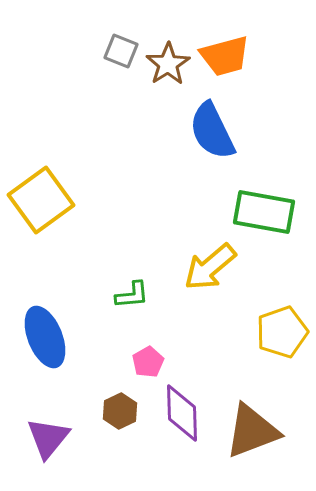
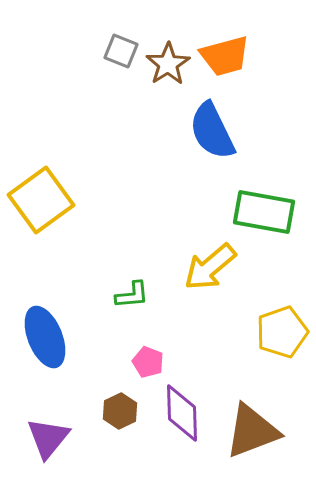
pink pentagon: rotated 20 degrees counterclockwise
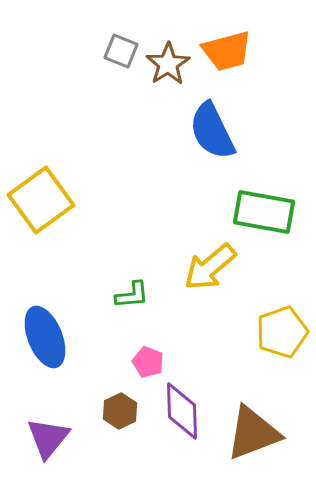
orange trapezoid: moved 2 px right, 5 px up
purple diamond: moved 2 px up
brown triangle: moved 1 px right, 2 px down
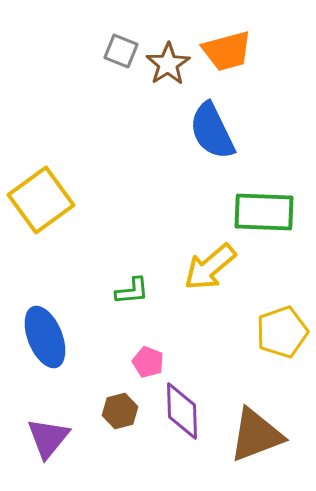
green rectangle: rotated 8 degrees counterclockwise
green L-shape: moved 4 px up
brown hexagon: rotated 12 degrees clockwise
brown triangle: moved 3 px right, 2 px down
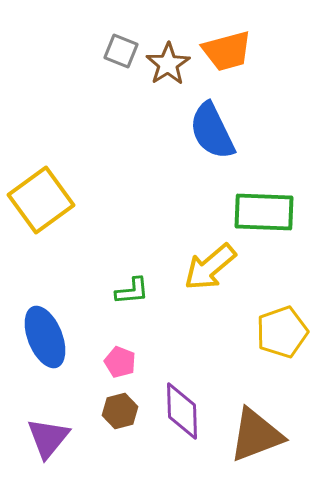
pink pentagon: moved 28 px left
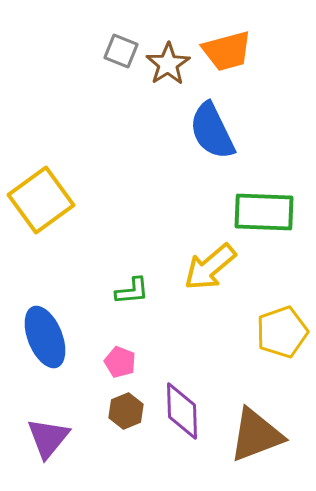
brown hexagon: moved 6 px right; rotated 8 degrees counterclockwise
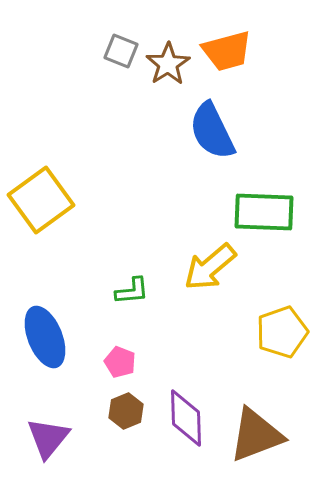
purple diamond: moved 4 px right, 7 px down
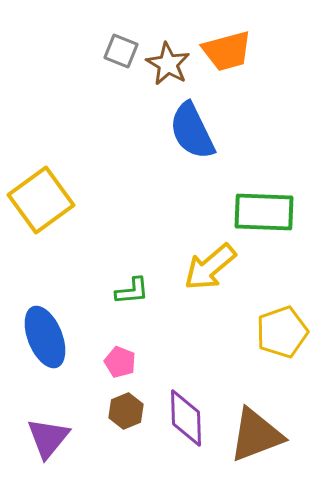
brown star: rotated 9 degrees counterclockwise
blue semicircle: moved 20 px left
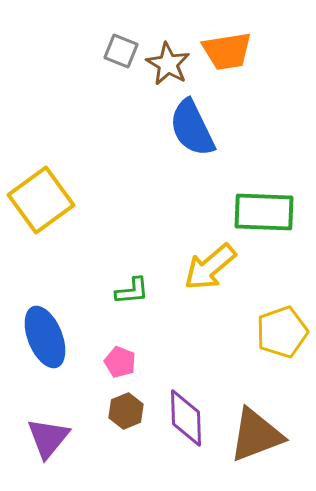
orange trapezoid: rotated 6 degrees clockwise
blue semicircle: moved 3 px up
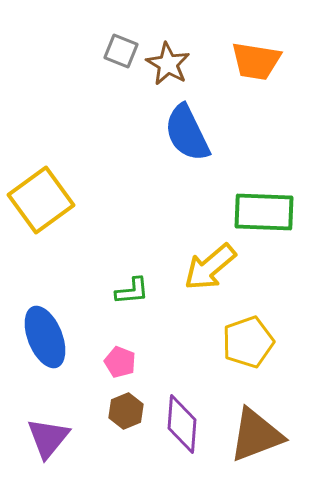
orange trapezoid: moved 29 px right, 10 px down; rotated 18 degrees clockwise
blue semicircle: moved 5 px left, 5 px down
yellow pentagon: moved 34 px left, 10 px down
purple diamond: moved 4 px left, 6 px down; rotated 6 degrees clockwise
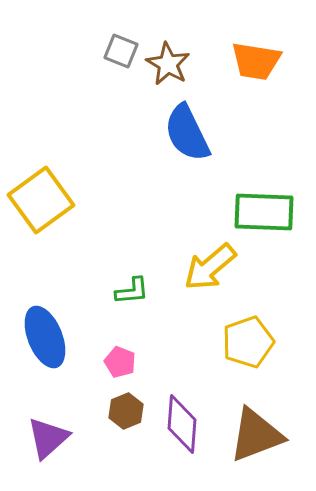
purple triangle: rotated 9 degrees clockwise
